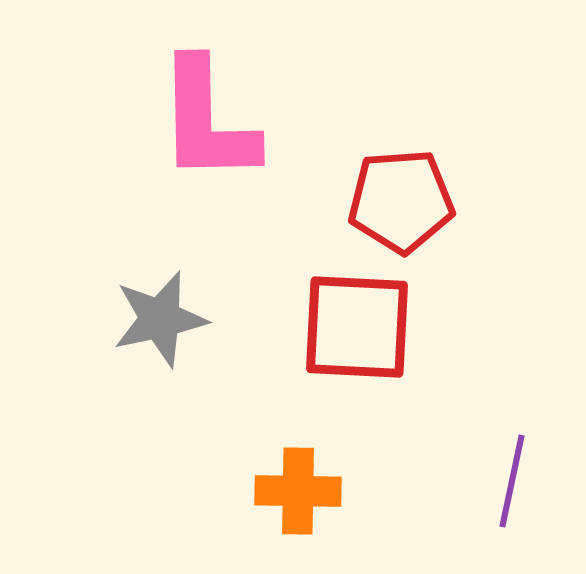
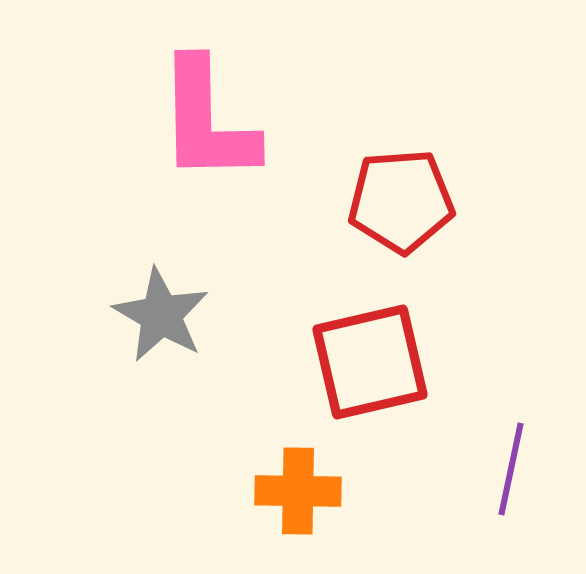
gray star: moved 1 px right, 4 px up; rotated 30 degrees counterclockwise
red square: moved 13 px right, 35 px down; rotated 16 degrees counterclockwise
purple line: moved 1 px left, 12 px up
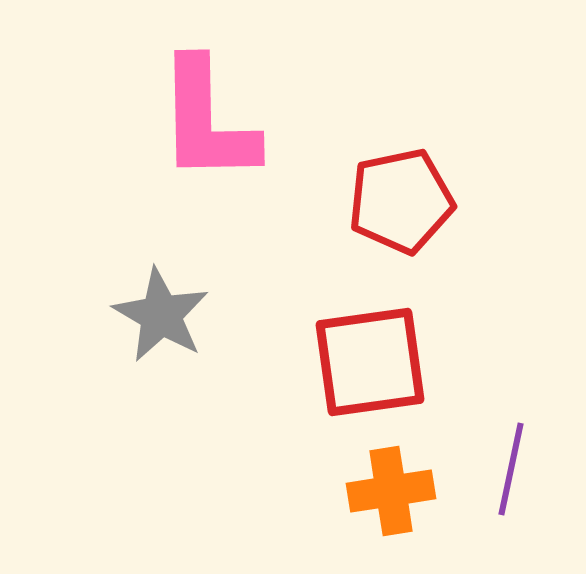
red pentagon: rotated 8 degrees counterclockwise
red square: rotated 5 degrees clockwise
orange cross: moved 93 px right; rotated 10 degrees counterclockwise
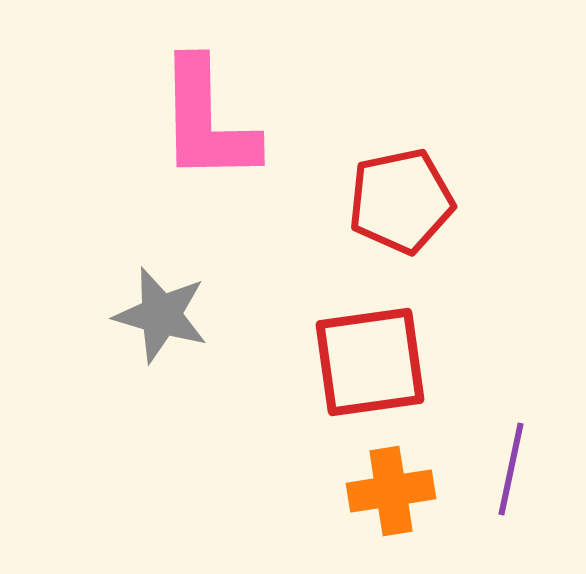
gray star: rotated 14 degrees counterclockwise
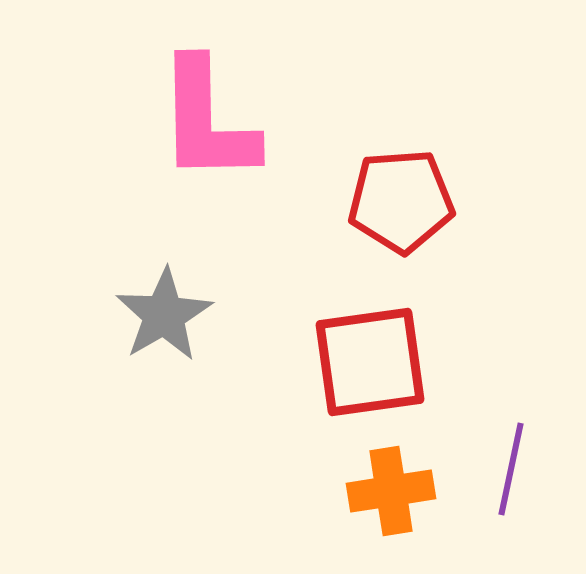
red pentagon: rotated 8 degrees clockwise
gray star: moved 3 px right; rotated 26 degrees clockwise
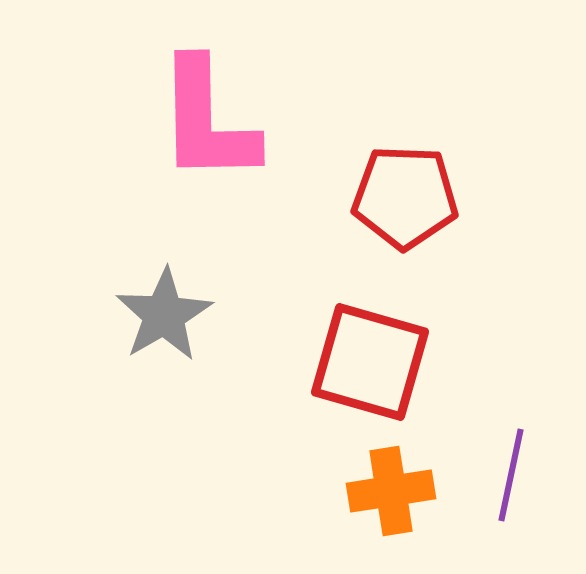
red pentagon: moved 4 px right, 4 px up; rotated 6 degrees clockwise
red square: rotated 24 degrees clockwise
purple line: moved 6 px down
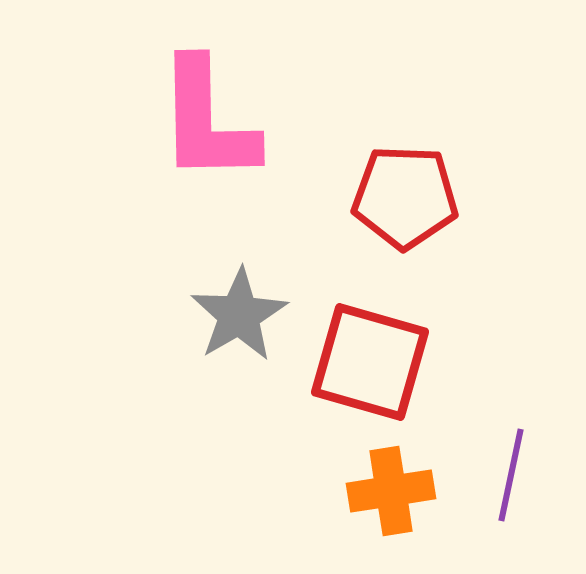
gray star: moved 75 px right
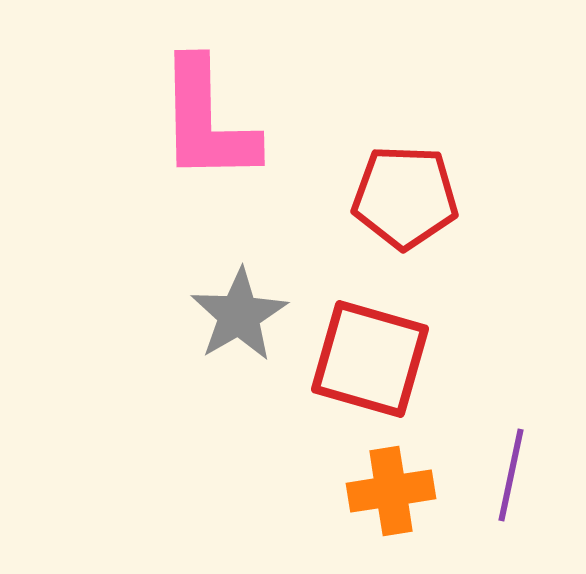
red square: moved 3 px up
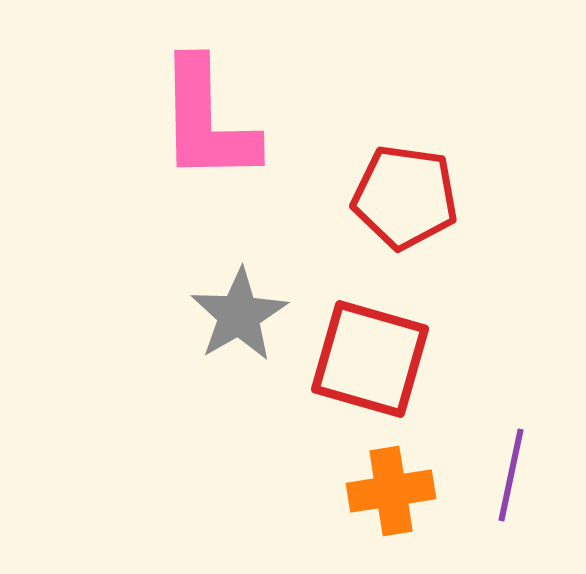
red pentagon: rotated 6 degrees clockwise
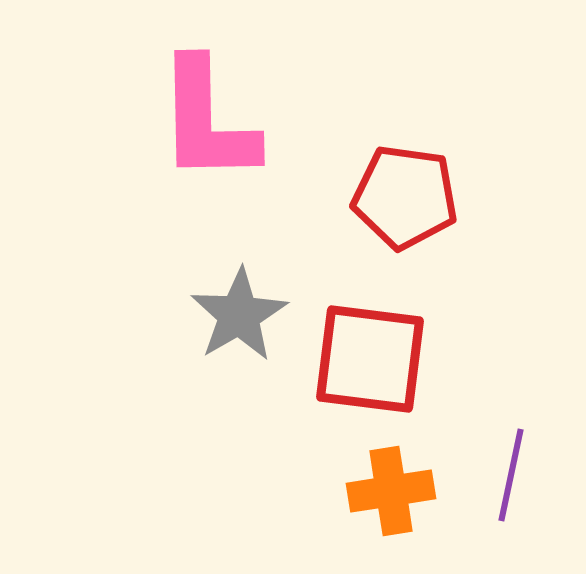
red square: rotated 9 degrees counterclockwise
